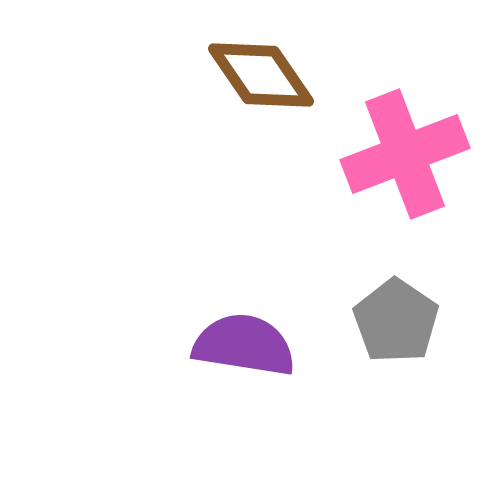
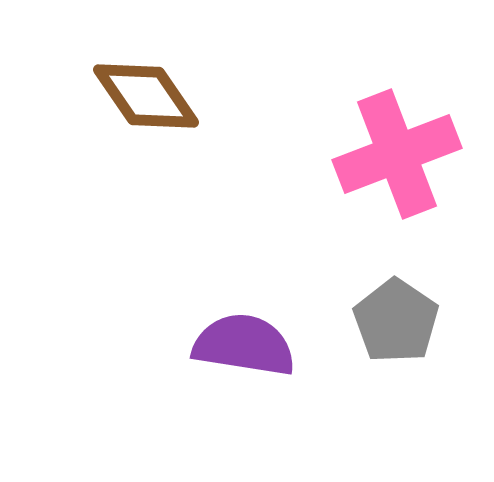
brown diamond: moved 115 px left, 21 px down
pink cross: moved 8 px left
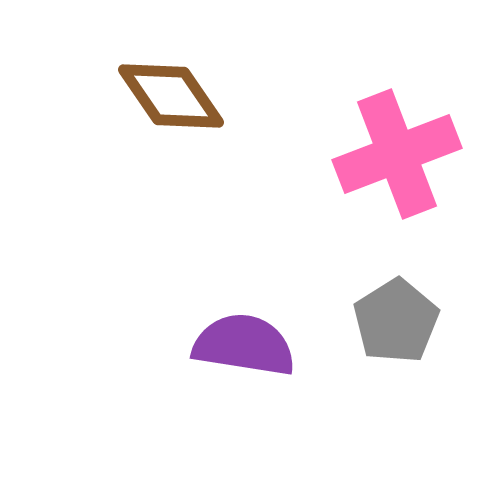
brown diamond: moved 25 px right
gray pentagon: rotated 6 degrees clockwise
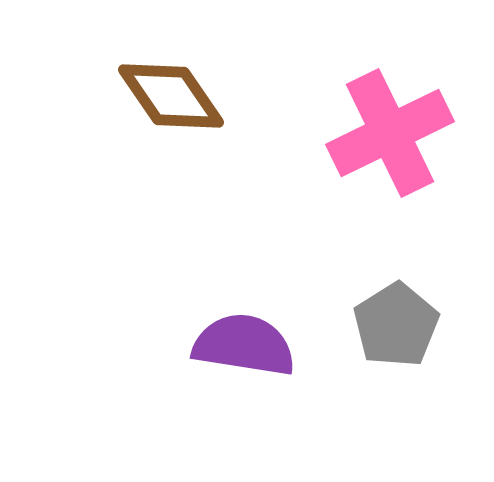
pink cross: moved 7 px left, 21 px up; rotated 5 degrees counterclockwise
gray pentagon: moved 4 px down
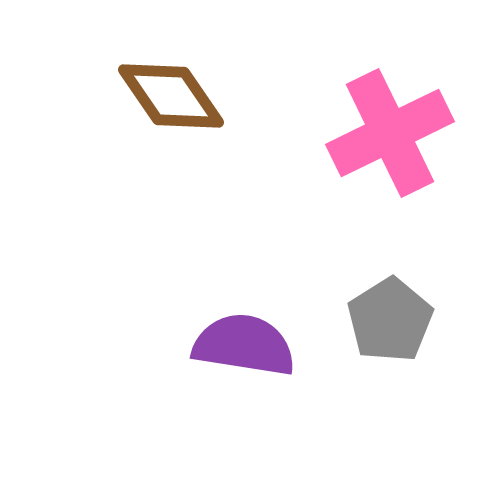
gray pentagon: moved 6 px left, 5 px up
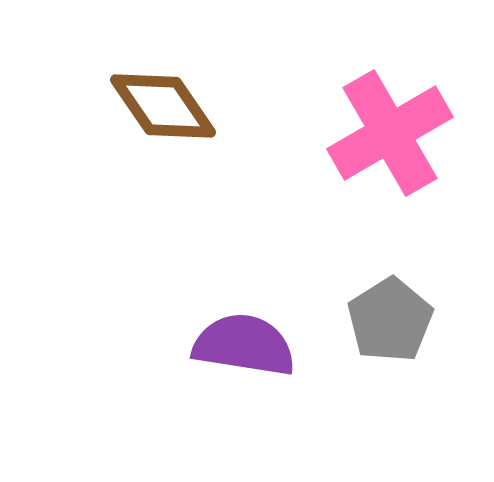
brown diamond: moved 8 px left, 10 px down
pink cross: rotated 4 degrees counterclockwise
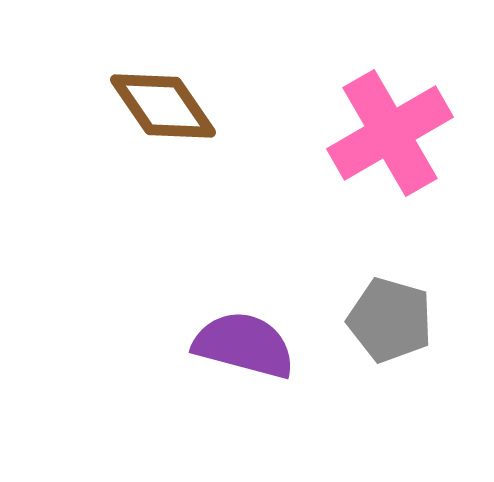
gray pentagon: rotated 24 degrees counterclockwise
purple semicircle: rotated 6 degrees clockwise
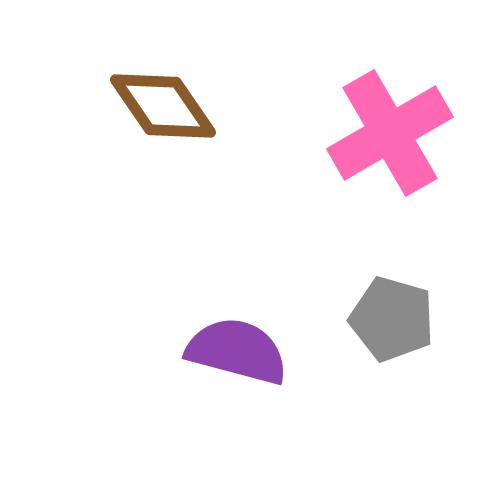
gray pentagon: moved 2 px right, 1 px up
purple semicircle: moved 7 px left, 6 px down
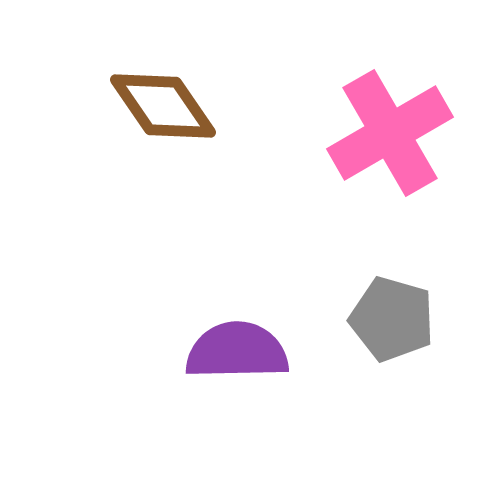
purple semicircle: rotated 16 degrees counterclockwise
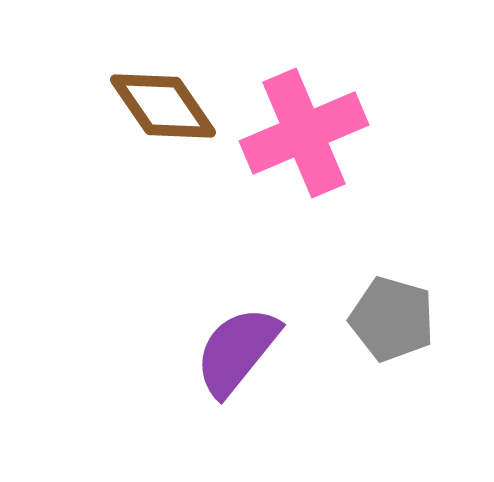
pink cross: moved 86 px left; rotated 7 degrees clockwise
purple semicircle: rotated 50 degrees counterclockwise
